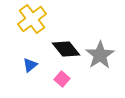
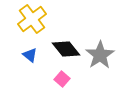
blue triangle: moved 10 px up; rotated 42 degrees counterclockwise
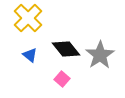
yellow cross: moved 4 px left, 1 px up; rotated 8 degrees counterclockwise
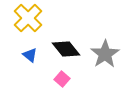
gray star: moved 5 px right, 1 px up
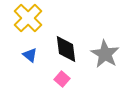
black diamond: rotated 32 degrees clockwise
gray star: rotated 8 degrees counterclockwise
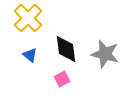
gray star: rotated 16 degrees counterclockwise
pink square: rotated 21 degrees clockwise
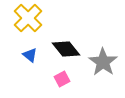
black diamond: rotated 32 degrees counterclockwise
gray star: moved 2 px left, 8 px down; rotated 20 degrees clockwise
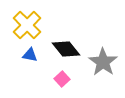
yellow cross: moved 1 px left, 7 px down
blue triangle: rotated 28 degrees counterclockwise
pink square: rotated 14 degrees counterclockwise
